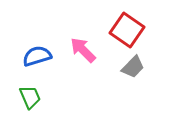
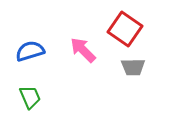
red square: moved 2 px left, 1 px up
blue semicircle: moved 7 px left, 5 px up
gray trapezoid: rotated 45 degrees clockwise
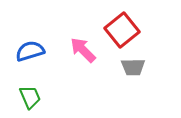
red square: moved 3 px left, 1 px down; rotated 16 degrees clockwise
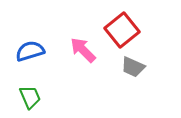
gray trapezoid: rotated 25 degrees clockwise
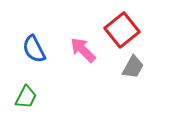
blue semicircle: moved 4 px right, 2 px up; rotated 100 degrees counterclockwise
gray trapezoid: rotated 85 degrees counterclockwise
green trapezoid: moved 4 px left; rotated 50 degrees clockwise
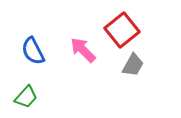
blue semicircle: moved 1 px left, 2 px down
gray trapezoid: moved 2 px up
green trapezoid: rotated 15 degrees clockwise
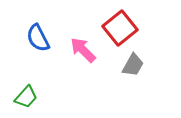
red square: moved 2 px left, 2 px up
blue semicircle: moved 5 px right, 13 px up
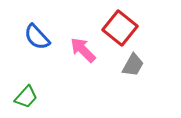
red square: rotated 12 degrees counterclockwise
blue semicircle: moved 1 px left, 1 px up; rotated 16 degrees counterclockwise
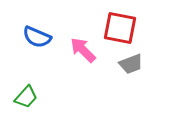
red square: rotated 28 degrees counterclockwise
blue semicircle: rotated 24 degrees counterclockwise
gray trapezoid: moved 2 px left, 1 px up; rotated 40 degrees clockwise
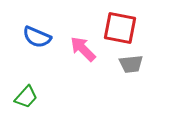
pink arrow: moved 1 px up
gray trapezoid: rotated 15 degrees clockwise
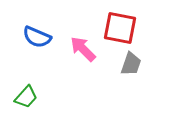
gray trapezoid: rotated 65 degrees counterclockwise
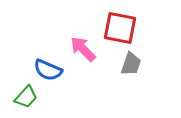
blue semicircle: moved 11 px right, 33 px down
